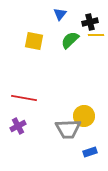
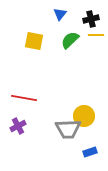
black cross: moved 1 px right, 3 px up
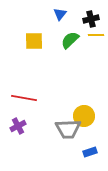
yellow square: rotated 12 degrees counterclockwise
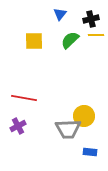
blue rectangle: rotated 24 degrees clockwise
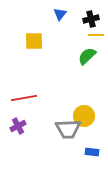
green semicircle: moved 17 px right, 16 px down
red line: rotated 20 degrees counterclockwise
blue rectangle: moved 2 px right
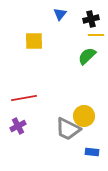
gray trapezoid: rotated 28 degrees clockwise
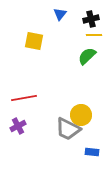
yellow line: moved 2 px left
yellow square: rotated 12 degrees clockwise
yellow circle: moved 3 px left, 1 px up
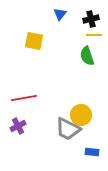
green semicircle: rotated 66 degrees counterclockwise
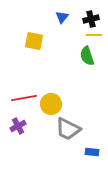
blue triangle: moved 2 px right, 3 px down
yellow circle: moved 30 px left, 11 px up
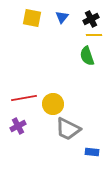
black cross: rotated 14 degrees counterclockwise
yellow square: moved 2 px left, 23 px up
yellow circle: moved 2 px right
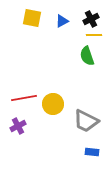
blue triangle: moved 4 px down; rotated 24 degrees clockwise
gray trapezoid: moved 18 px right, 8 px up
